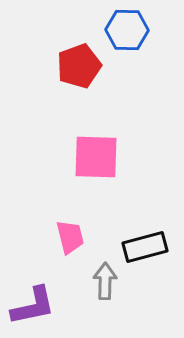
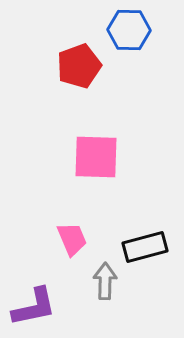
blue hexagon: moved 2 px right
pink trapezoid: moved 2 px right, 2 px down; rotated 9 degrees counterclockwise
purple L-shape: moved 1 px right, 1 px down
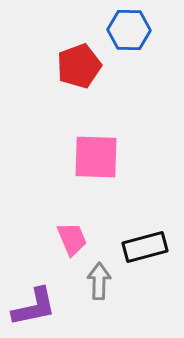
gray arrow: moved 6 px left
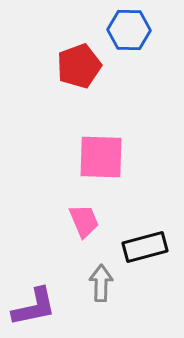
pink square: moved 5 px right
pink trapezoid: moved 12 px right, 18 px up
gray arrow: moved 2 px right, 2 px down
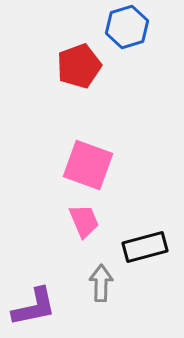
blue hexagon: moved 2 px left, 3 px up; rotated 18 degrees counterclockwise
pink square: moved 13 px left, 8 px down; rotated 18 degrees clockwise
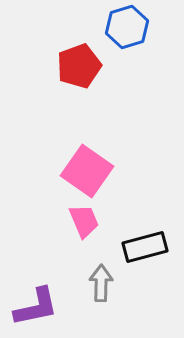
pink square: moved 1 px left, 6 px down; rotated 15 degrees clockwise
purple L-shape: moved 2 px right
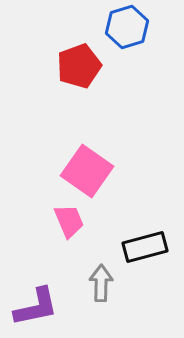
pink trapezoid: moved 15 px left
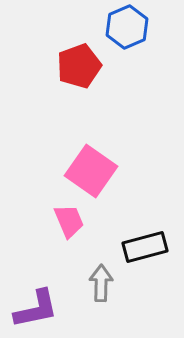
blue hexagon: rotated 6 degrees counterclockwise
pink square: moved 4 px right
purple L-shape: moved 2 px down
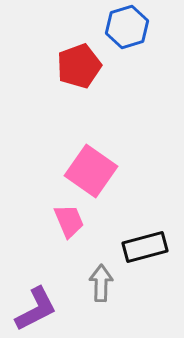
blue hexagon: rotated 6 degrees clockwise
purple L-shape: rotated 15 degrees counterclockwise
